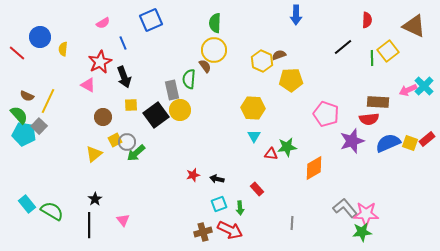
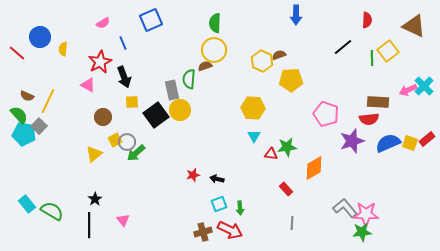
brown semicircle at (205, 66): rotated 72 degrees counterclockwise
yellow square at (131, 105): moved 1 px right, 3 px up
red rectangle at (257, 189): moved 29 px right
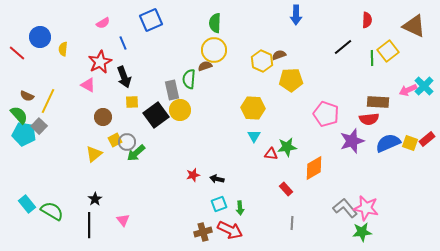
pink star at (366, 214): moved 6 px up; rotated 10 degrees clockwise
